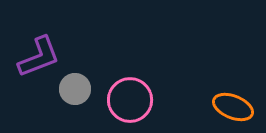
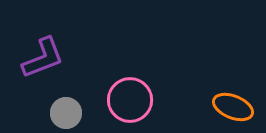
purple L-shape: moved 4 px right, 1 px down
gray circle: moved 9 px left, 24 px down
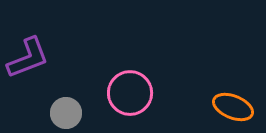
purple L-shape: moved 15 px left
pink circle: moved 7 px up
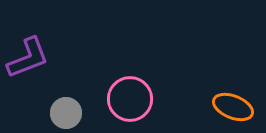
pink circle: moved 6 px down
